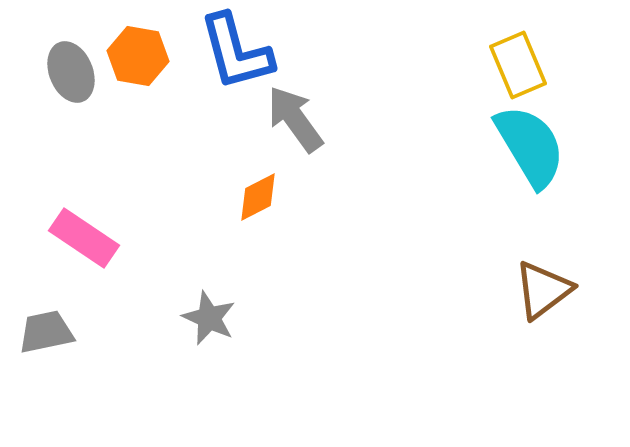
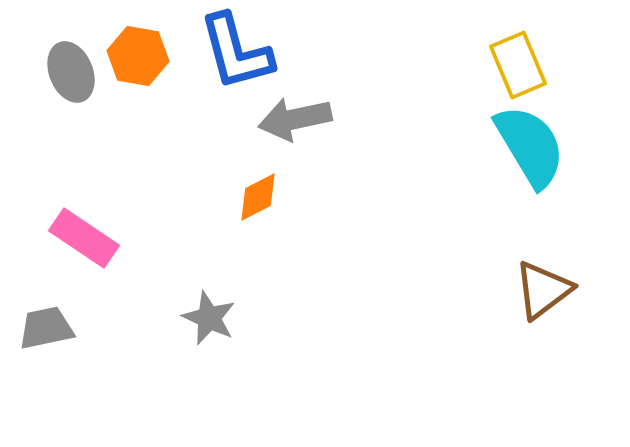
gray arrow: rotated 66 degrees counterclockwise
gray trapezoid: moved 4 px up
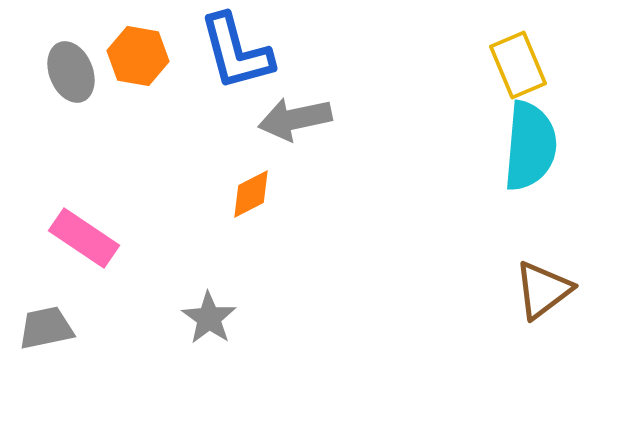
cyan semicircle: rotated 36 degrees clockwise
orange diamond: moved 7 px left, 3 px up
gray star: rotated 10 degrees clockwise
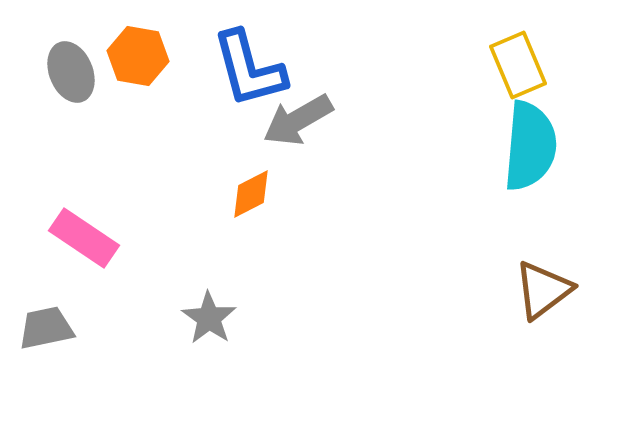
blue L-shape: moved 13 px right, 17 px down
gray arrow: moved 3 px right, 1 px down; rotated 18 degrees counterclockwise
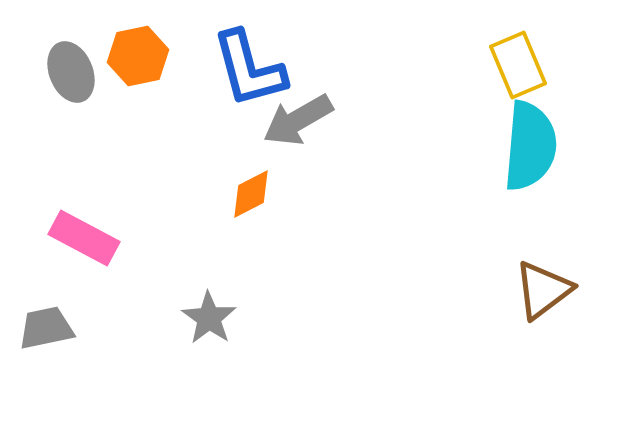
orange hexagon: rotated 22 degrees counterclockwise
pink rectangle: rotated 6 degrees counterclockwise
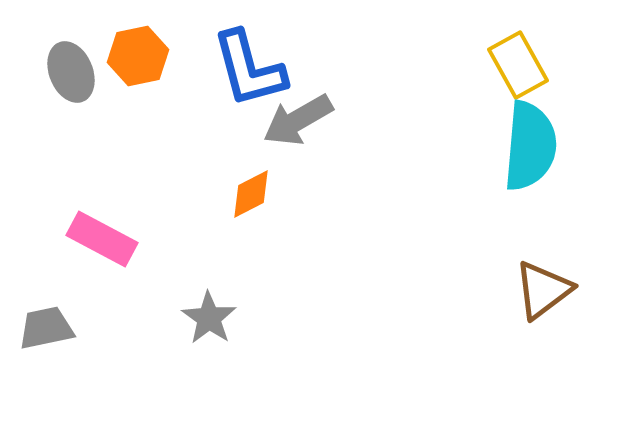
yellow rectangle: rotated 6 degrees counterclockwise
pink rectangle: moved 18 px right, 1 px down
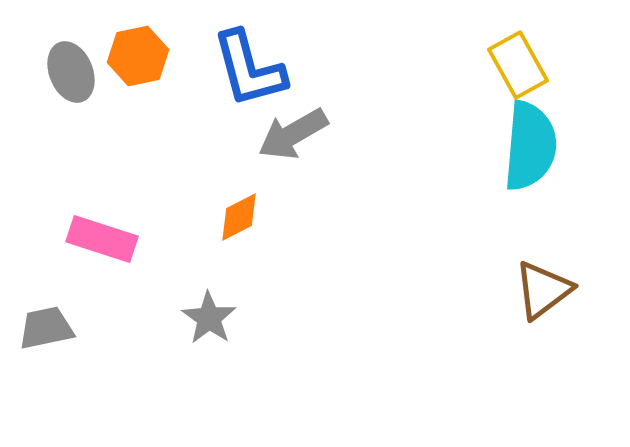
gray arrow: moved 5 px left, 14 px down
orange diamond: moved 12 px left, 23 px down
pink rectangle: rotated 10 degrees counterclockwise
